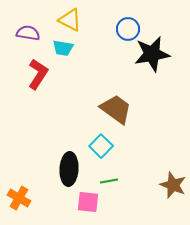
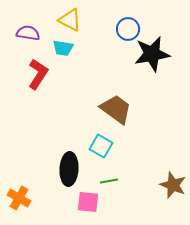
cyan square: rotated 15 degrees counterclockwise
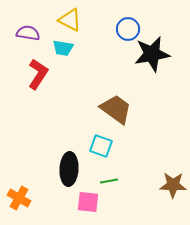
cyan square: rotated 10 degrees counterclockwise
brown star: rotated 20 degrees counterclockwise
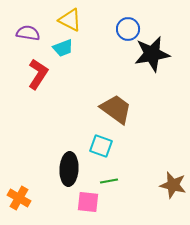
cyan trapezoid: rotated 30 degrees counterclockwise
brown star: rotated 12 degrees clockwise
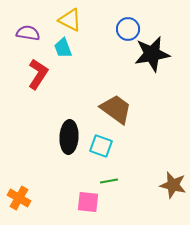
cyan trapezoid: rotated 90 degrees clockwise
black ellipse: moved 32 px up
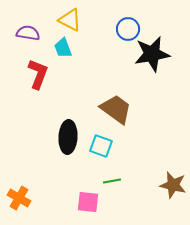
red L-shape: rotated 12 degrees counterclockwise
black ellipse: moved 1 px left
green line: moved 3 px right
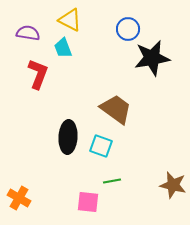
black star: moved 4 px down
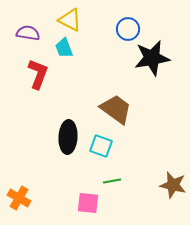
cyan trapezoid: moved 1 px right
pink square: moved 1 px down
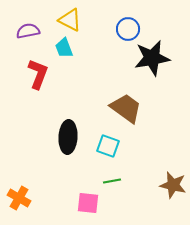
purple semicircle: moved 2 px up; rotated 20 degrees counterclockwise
brown trapezoid: moved 10 px right, 1 px up
cyan square: moved 7 px right
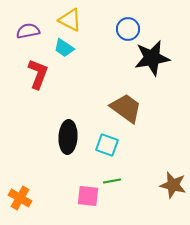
cyan trapezoid: rotated 35 degrees counterclockwise
cyan square: moved 1 px left, 1 px up
orange cross: moved 1 px right
pink square: moved 7 px up
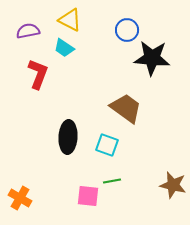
blue circle: moved 1 px left, 1 px down
black star: rotated 15 degrees clockwise
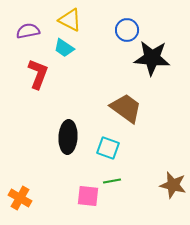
cyan square: moved 1 px right, 3 px down
